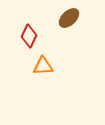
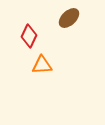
orange triangle: moved 1 px left, 1 px up
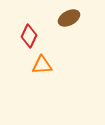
brown ellipse: rotated 15 degrees clockwise
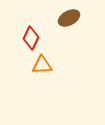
red diamond: moved 2 px right, 2 px down
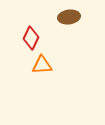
brown ellipse: moved 1 px up; rotated 20 degrees clockwise
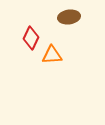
orange triangle: moved 10 px right, 10 px up
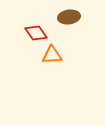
red diamond: moved 5 px right, 5 px up; rotated 60 degrees counterclockwise
